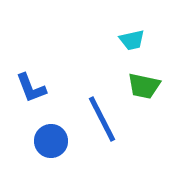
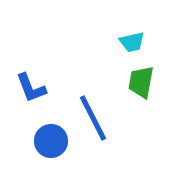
cyan trapezoid: moved 2 px down
green trapezoid: moved 3 px left, 4 px up; rotated 88 degrees clockwise
blue line: moved 9 px left, 1 px up
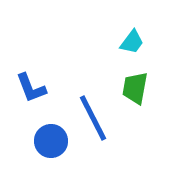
cyan trapezoid: rotated 40 degrees counterclockwise
green trapezoid: moved 6 px left, 6 px down
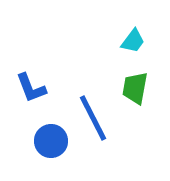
cyan trapezoid: moved 1 px right, 1 px up
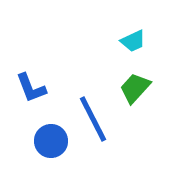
cyan trapezoid: rotated 28 degrees clockwise
green trapezoid: rotated 32 degrees clockwise
blue line: moved 1 px down
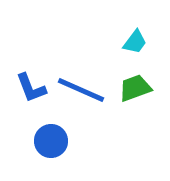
cyan trapezoid: moved 2 px right, 1 px down; rotated 28 degrees counterclockwise
green trapezoid: rotated 28 degrees clockwise
blue line: moved 12 px left, 29 px up; rotated 39 degrees counterclockwise
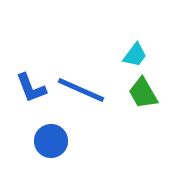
cyan trapezoid: moved 13 px down
green trapezoid: moved 8 px right, 5 px down; rotated 100 degrees counterclockwise
